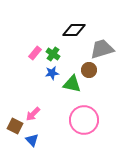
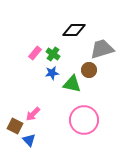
blue triangle: moved 3 px left
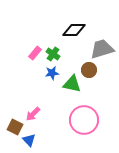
brown square: moved 1 px down
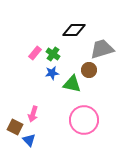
pink arrow: rotated 28 degrees counterclockwise
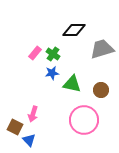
brown circle: moved 12 px right, 20 px down
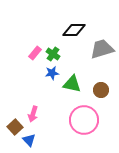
brown square: rotated 21 degrees clockwise
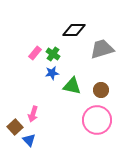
green triangle: moved 2 px down
pink circle: moved 13 px right
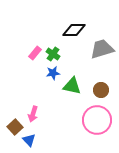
blue star: moved 1 px right
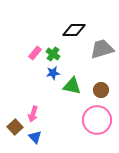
blue triangle: moved 6 px right, 3 px up
